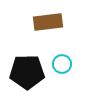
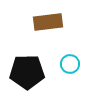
cyan circle: moved 8 px right
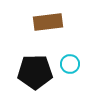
black pentagon: moved 8 px right
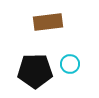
black pentagon: moved 1 px up
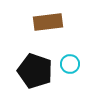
black pentagon: rotated 20 degrees clockwise
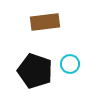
brown rectangle: moved 3 px left
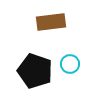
brown rectangle: moved 6 px right
